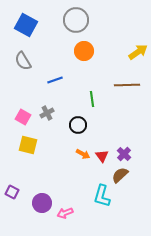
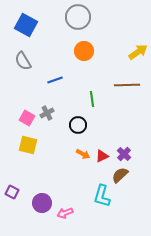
gray circle: moved 2 px right, 3 px up
pink square: moved 4 px right, 1 px down
red triangle: rotated 40 degrees clockwise
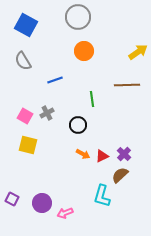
pink square: moved 2 px left, 2 px up
purple square: moved 7 px down
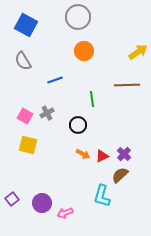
purple square: rotated 24 degrees clockwise
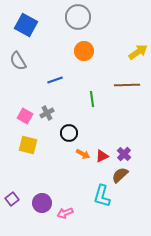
gray semicircle: moved 5 px left
black circle: moved 9 px left, 8 px down
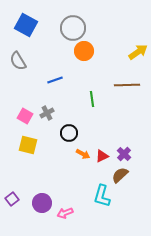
gray circle: moved 5 px left, 11 px down
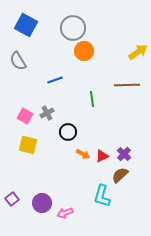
black circle: moved 1 px left, 1 px up
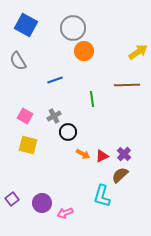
gray cross: moved 7 px right, 3 px down
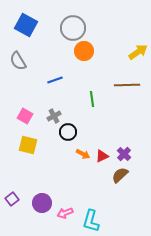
cyan L-shape: moved 11 px left, 25 px down
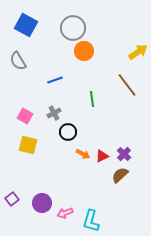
brown line: rotated 55 degrees clockwise
gray cross: moved 3 px up
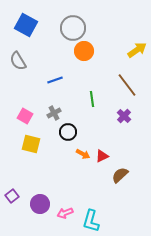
yellow arrow: moved 1 px left, 2 px up
yellow square: moved 3 px right, 1 px up
purple cross: moved 38 px up
purple square: moved 3 px up
purple circle: moved 2 px left, 1 px down
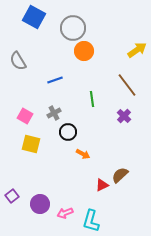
blue square: moved 8 px right, 8 px up
red triangle: moved 29 px down
